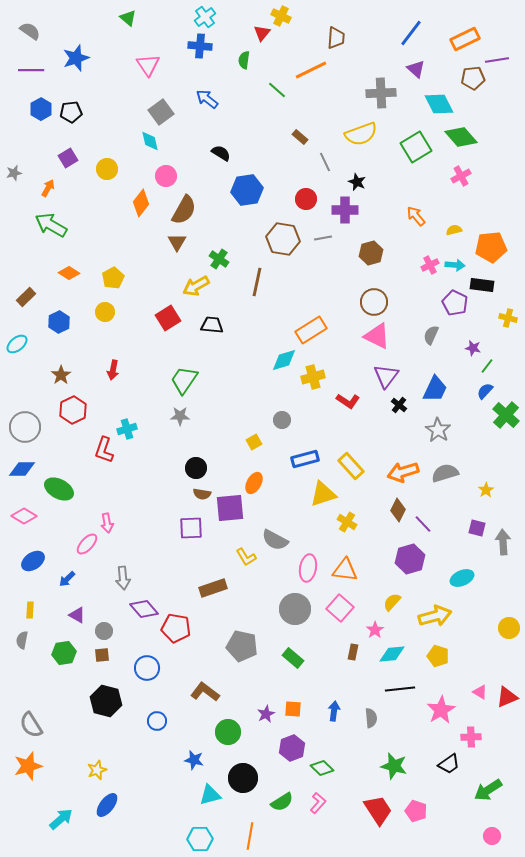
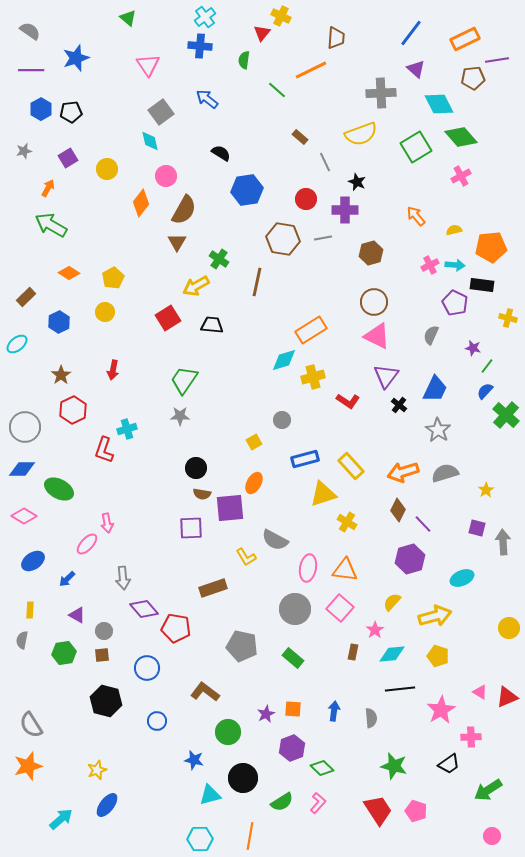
gray star at (14, 173): moved 10 px right, 22 px up
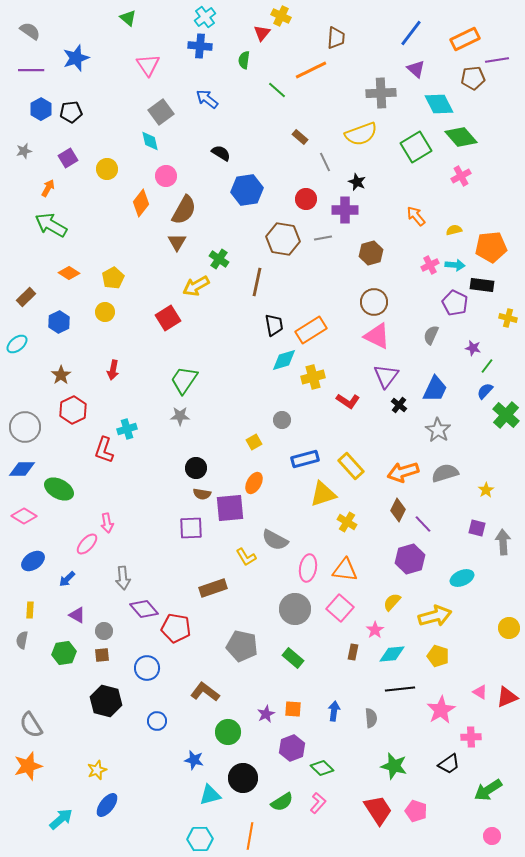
black trapezoid at (212, 325): moved 62 px right; rotated 75 degrees clockwise
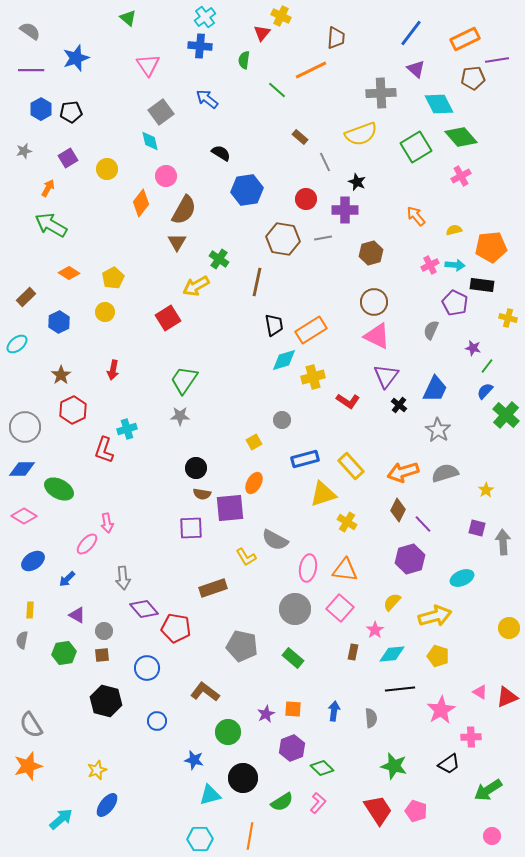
gray semicircle at (431, 335): moved 5 px up
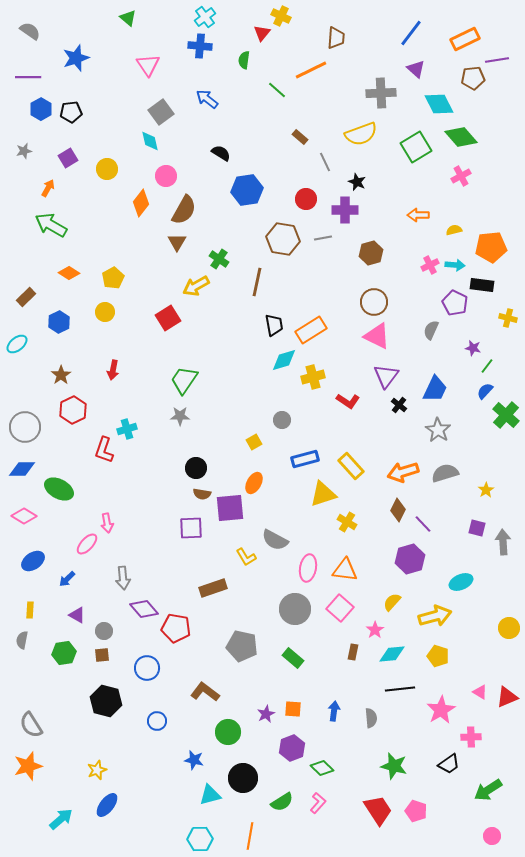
purple line at (31, 70): moved 3 px left, 7 px down
orange arrow at (416, 216): moved 2 px right, 1 px up; rotated 50 degrees counterclockwise
cyan ellipse at (462, 578): moved 1 px left, 4 px down
